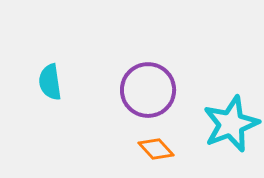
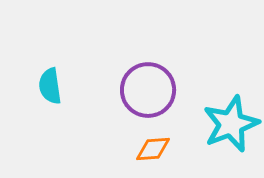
cyan semicircle: moved 4 px down
orange diamond: moved 3 px left; rotated 51 degrees counterclockwise
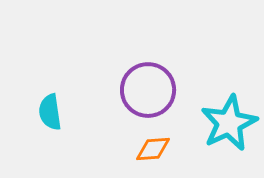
cyan semicircle: moved 26 px down
cyan star: moved 2 px left, 1 px up; rotated 4 degrees counterclockwise
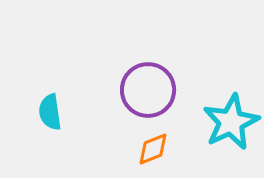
cyan star: moved 2 px right, 1 px up
orange diamond: rotated 18 degrees counterclockwise
